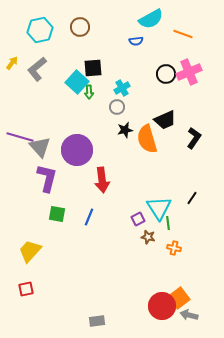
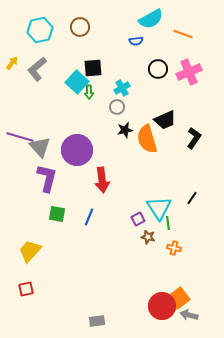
black circle: moved 8 px left, 5 px up
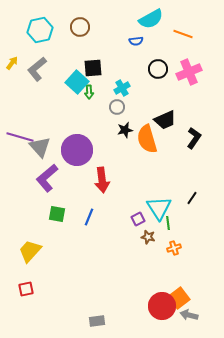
purple L-shape: rotated 144 degrees counterclockwise
orange cross: rotated 32 degrees counterclockwise
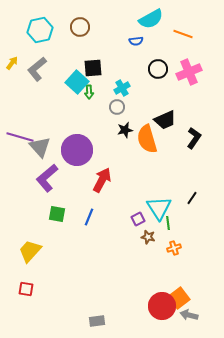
red arrow: rotated 145 degrees counterclockwise
red square: rotated 21 degrees clockwise
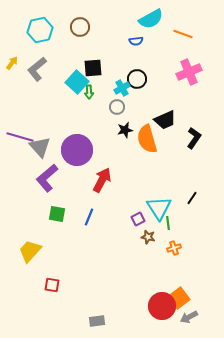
black circle: moved 21 px left, 10 px down
red square: moved 26 px right, 4 px up
gray arrow: moved 2 px down; rotated 42 degrees counterclockwise
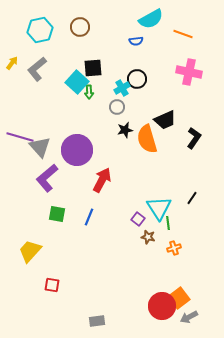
pink cross: rotated 35 degrees clockwise
purple square: rotated 24 degrees counterclockwise
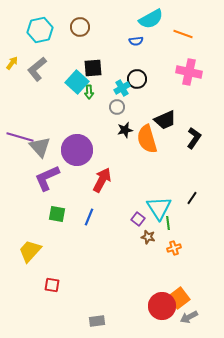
purple L-shape: rotated 16 degrees clockwise
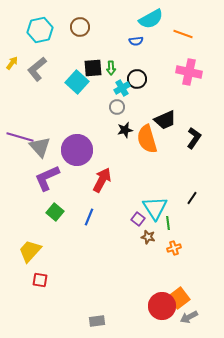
green arrow: moved 22 px right, 24 px up
cyan triangle: moved 4 px left
green square: moved 2 px left, 2 px up; rotated 30 degrees clockwise
red square: moved 12 px left, 5 px up
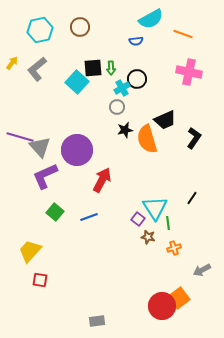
purple L-shape: moved 2 px left, 2 px up
blue line: rotated 48 degrees clockwise
gray arrow: moved 13 px right, 47 px up
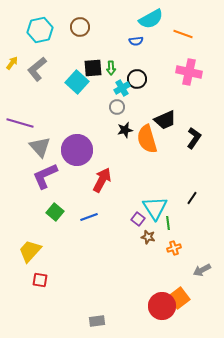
purple line: moved 14 px up
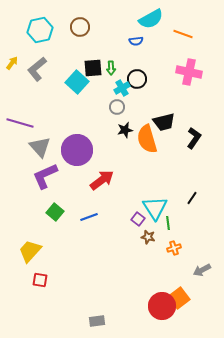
black trapezoid: moved 1 px left, 2 px down; rotated 10 degrees clockwise
red arrow: rotated 25 degrees clockwise
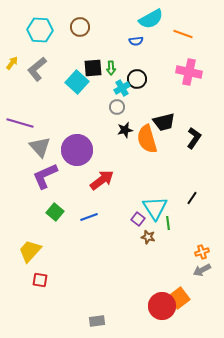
cyan hexagon: rotated 15 degrees clockwise
orange cross: moved 28 px right, 4 px down
